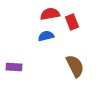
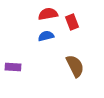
red semicircle: moved 2 px left
purple rectangle: moved 1 px left
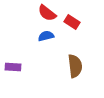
red semicircle: moved 1 px left, 1 px up; rotated 132 degrees counterclockwise
red rectangle: rotated 35 degrees counterclockwise
brown semicircle: rotated 20 degrees clockwise
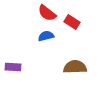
brown semicircle: moved 1 px down; rotated 85 degrees counterclockwise
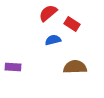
red semicircle: moved 1 px right; rotated 102 degrees clockwise
red rectangle: moved 2 px down
blue semicircle: moved 7 px right, 4 px down
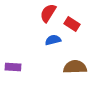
red semicircle: rotated 18 degrees counterclockwise
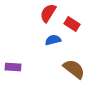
brown semicircle: moved 1 px left, 2 px down; rotated 40 degrees clockwise
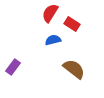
red semicircle: moved 2 px right
purple rectangle: rotated 56 degrees counterclockwise
